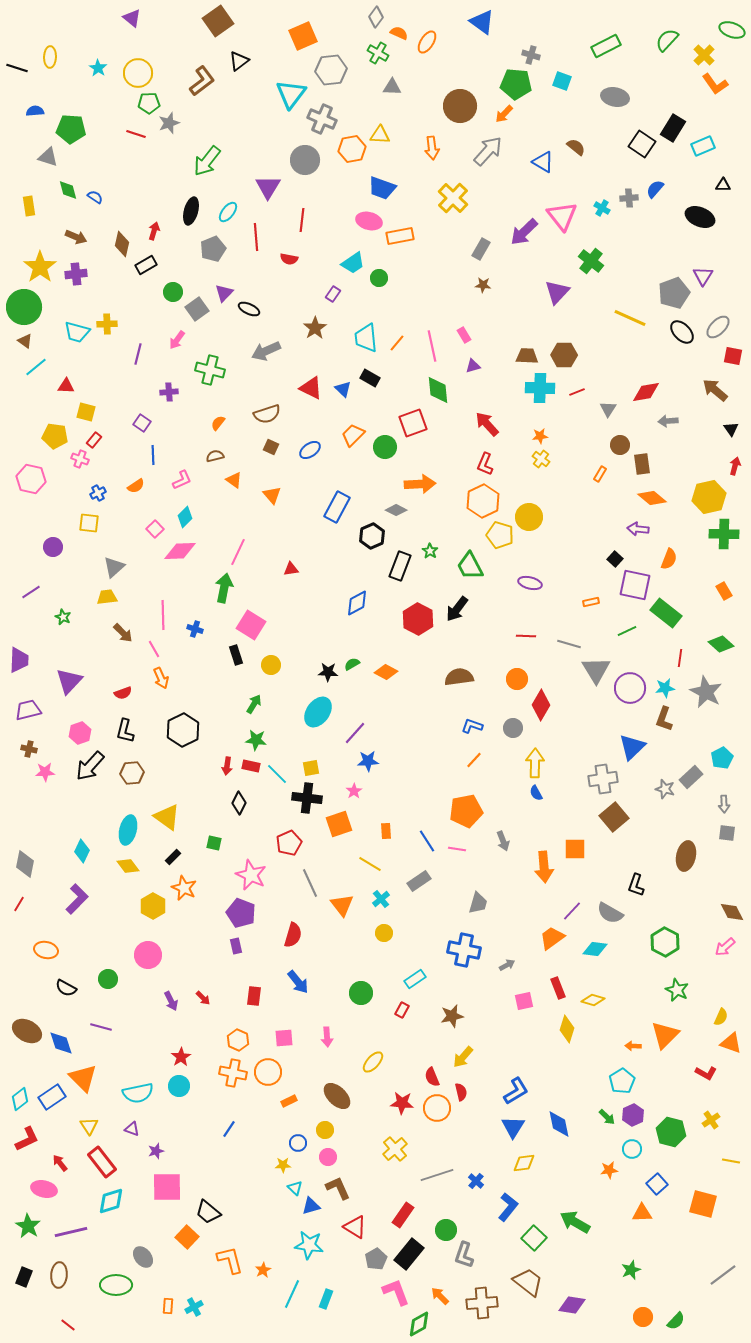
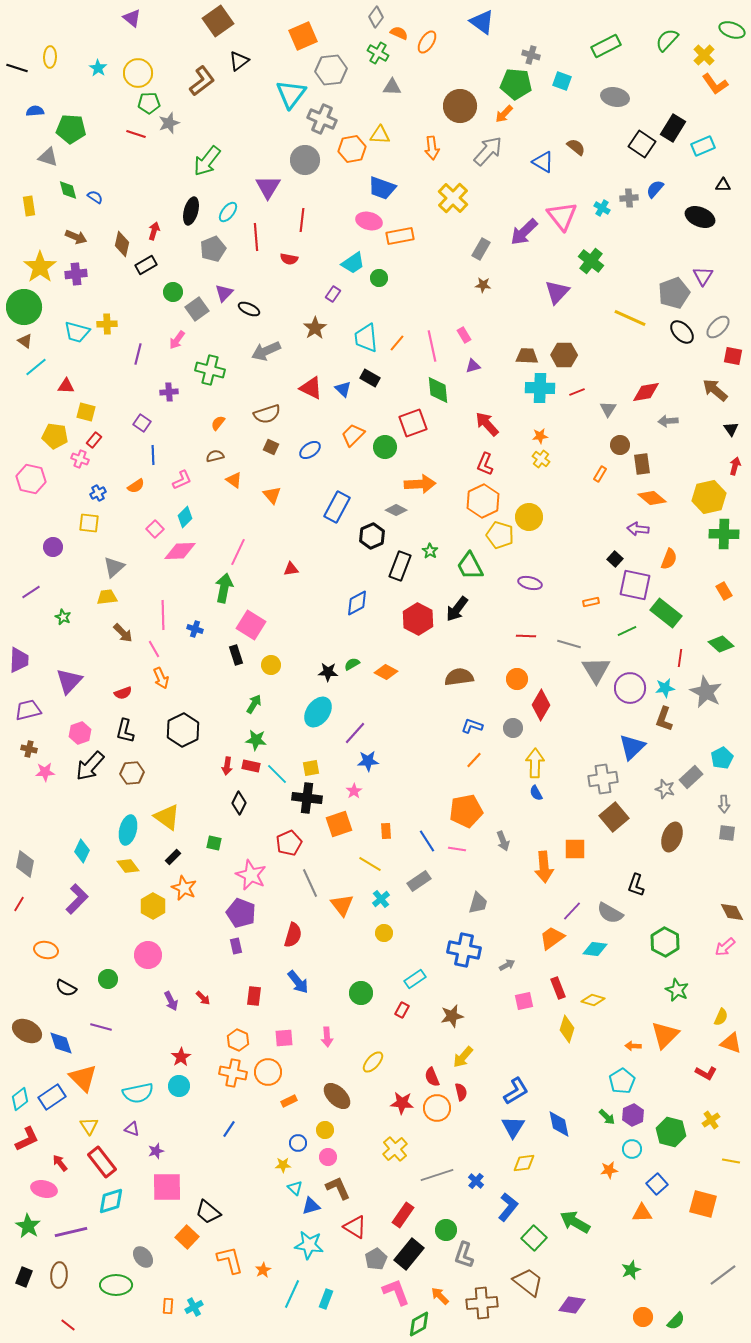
brown ellipse at (686, 856): moved 14 px left, 19 px up; rotated 8 degrees clockwise
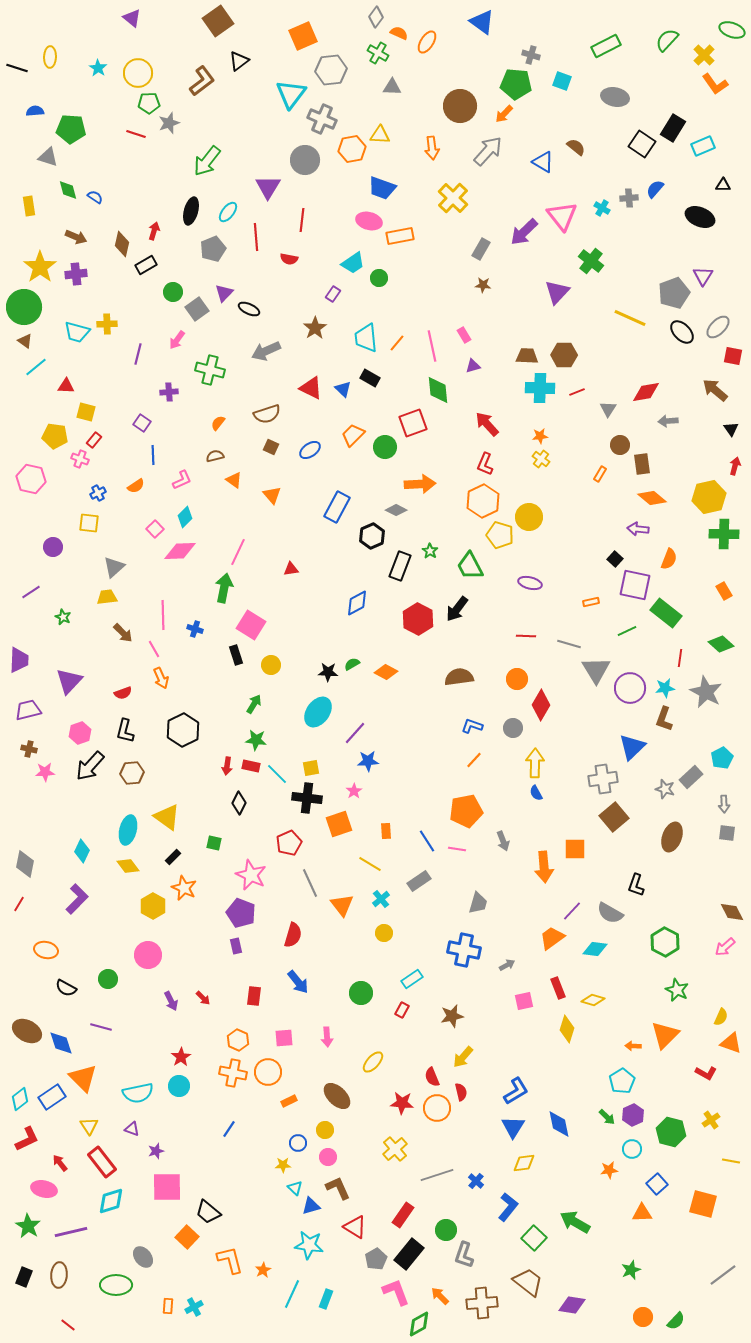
cyan rectangle at (415, 979): moved 3 px left
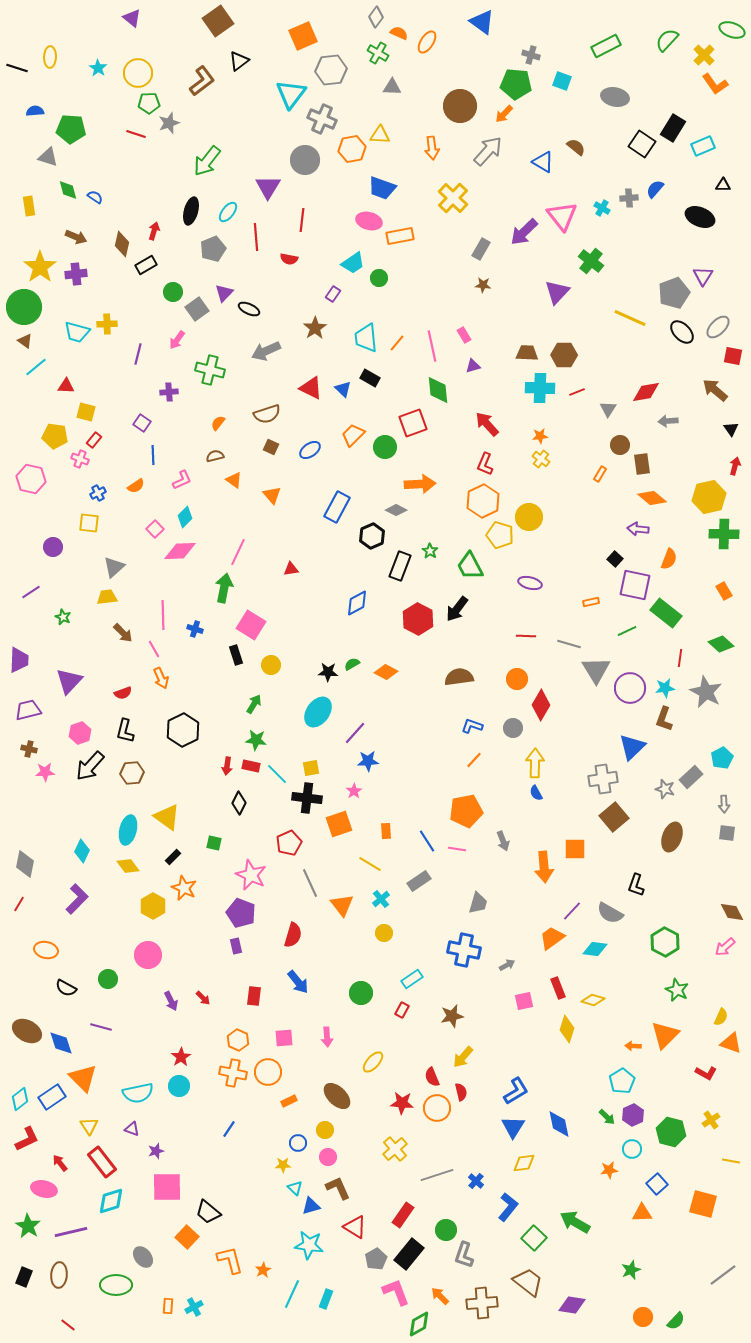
brown trapezoid at (527, 356): moved 3 px up
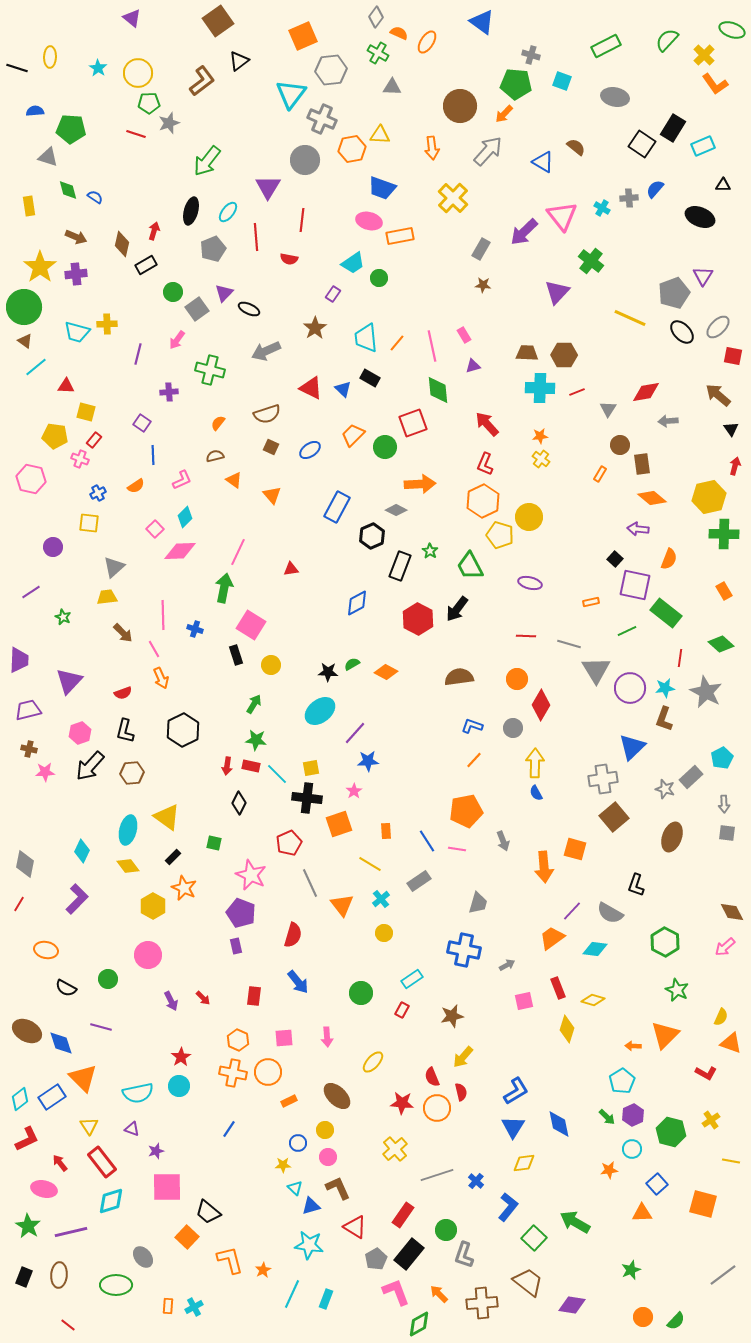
brown arrow at (715, 390): moved 3 px right, 5 px down
cyan ellipse at (318, 712): moved 2 px right, 1 px up; rotated 16 degrees clockwise
orange square at (575, 849): rotated 15 degrees clockwise
orange arrow at (440, 1296): moved 1 px left, 2 px up
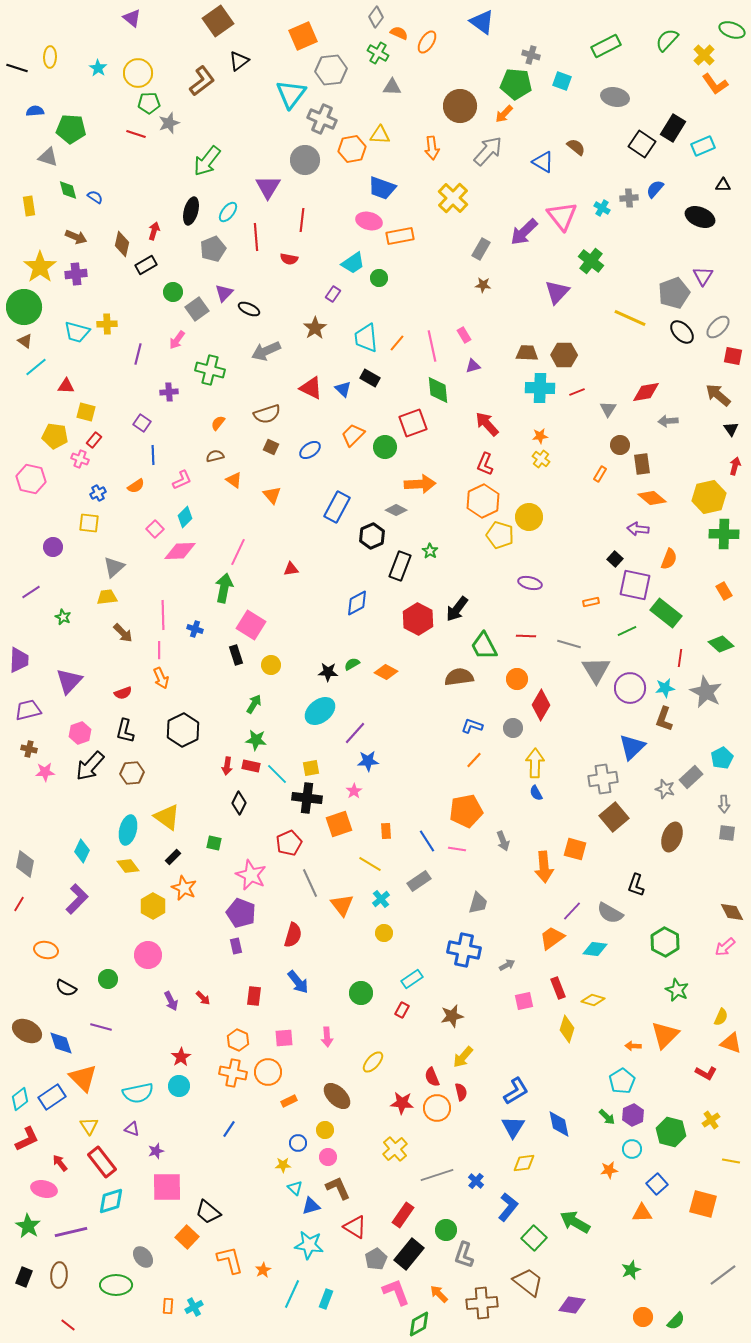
green trapezoid at (470, 566): moved 14 px right, 80 px down
pink line at (154, 649): moved 5 px right, 1 px down; rotated 30 degrees clockwise
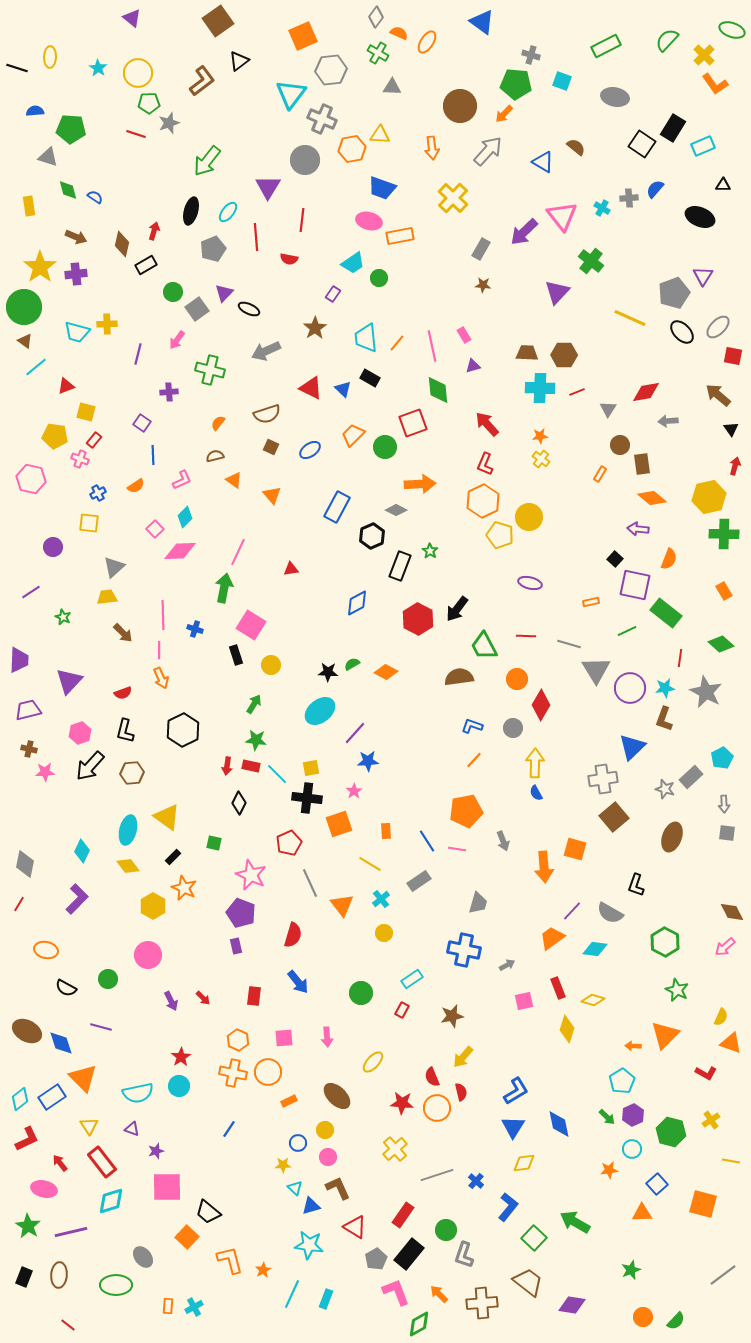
red triangle at (66, 386): rotated 24 degrees counterclockwise
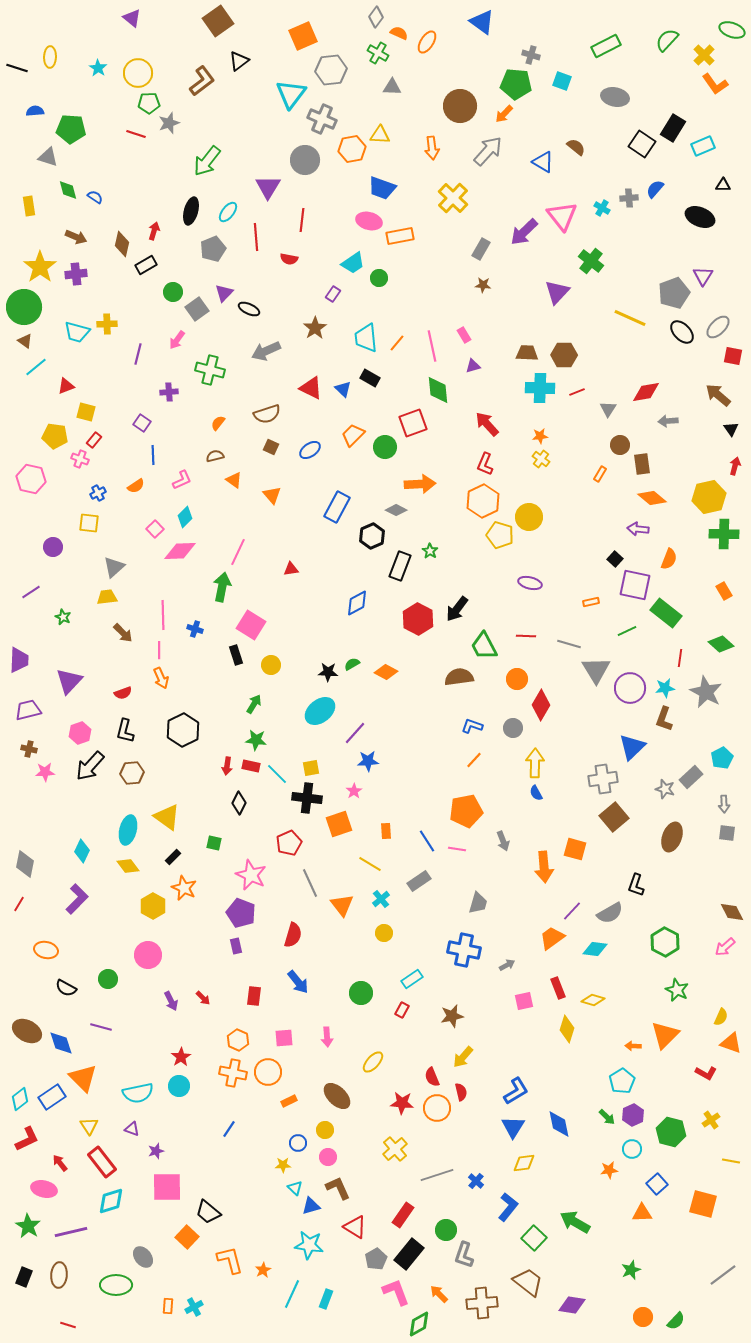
green arrow at (224, 588): moved 2 px left, 1 px up
gray semicircle at (610, 913): rotated 60 degrees counterclockwise
red line at (68, 1325): rotated 21 degrees counterclockwise
